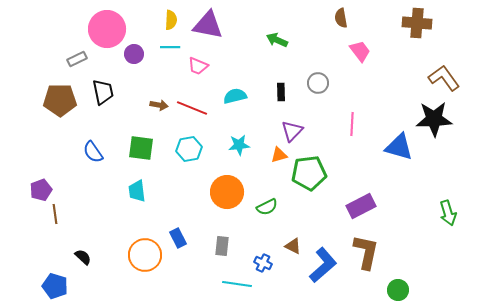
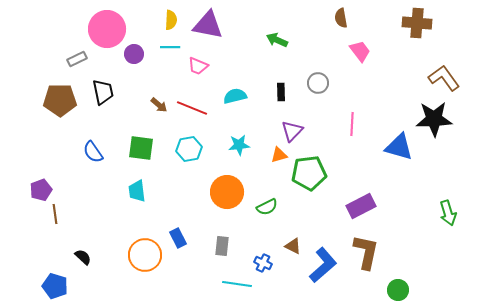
brown arrow at (159, 105): rotated 30 degrees clockwise
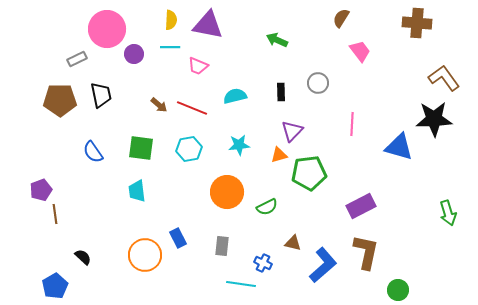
brown semicircle at (341, 18): rotated 42 degrees clockwise
black trapezoid at (103, 92): moved 2 px left, 3 px down
brown triangle at (293, 246): moved 3 px up; rotated 12 degrees counterclockwise
cyan line at (237, 284): moved 4 px right
blue pentagon at (55, 286): rotated 25 degrees clockwise
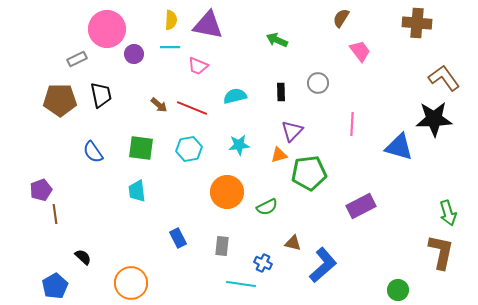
brown L-shape at (366, 252): moved 75 px right
orange circle at (145, 255): moved 14 px left, 28 px down
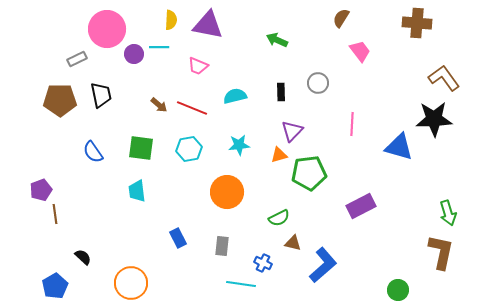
cyan line at (170, 47): moved 11 px left
green semicircle at (267, 207): moved 12 px right, 11 px down
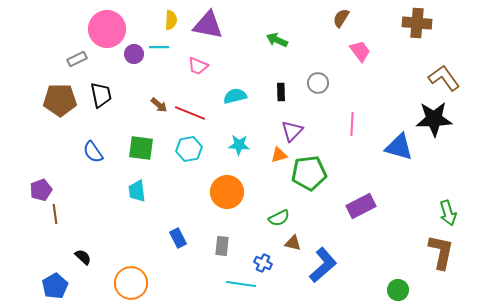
red line at (192, 108): moved 2 px left, 5 px down
cyan star at (239, 145): rotated 10 degrees clockwise
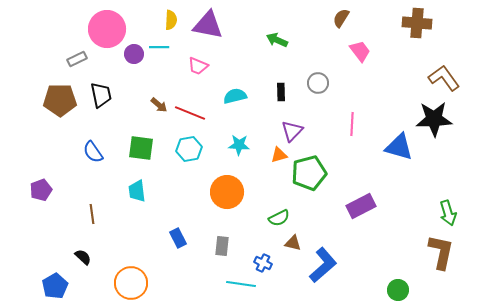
green pentagon at (309, 173): rotated 8 degrees counterclockwise
brown line at (55, 214): moved 37 px right
